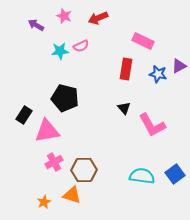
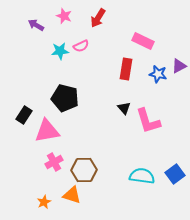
red arrow: rotated 36 degrees counterclockwise
pink L-shape: moved 4 px left, 4 px up; rotated 12 degrees clockwise
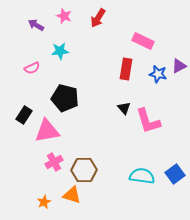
pink semicircle: moved 49 px left, 22 px down
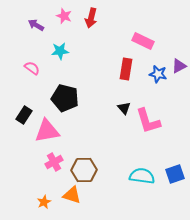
red arrow: moved 7 px left; rotated 18 degrees counterclockwise
pink semicircle: rotated 119 degrees counterclockwise
blue square: rotated 18 degrees clockwise
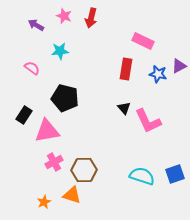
pink L-shape: rotated 8 degrees counterclockwise
cyan semicircle: rotated 10 degrees clockwise
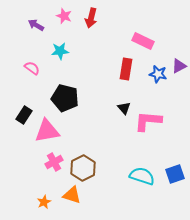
pink L-shape: rotated 120 degrees clockwise
brown hexagon: moved 1 px left, 2 px up; rotated 25 degrees counterclockwise
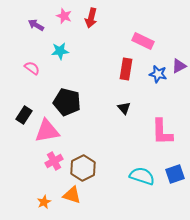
black pentagon: moved 2 px right, 4 px down
pink L-shape: moved 14 px right, 11 px down; rotated 96 degrees counterclockwise
pink cross: moved 1 px up
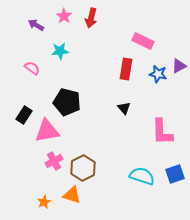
pink star: rotated 14 degrees clockwise
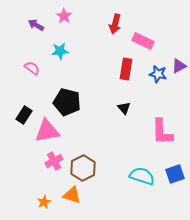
red arrow: moved 24 px right, 6 px down
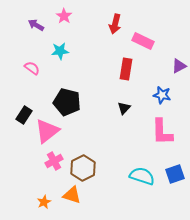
blue star: moved 4 px right, 21 px down
black triangle: rotated 24 degrees clockwise
pink triangle: rotated 28 degrees counterclockwise
